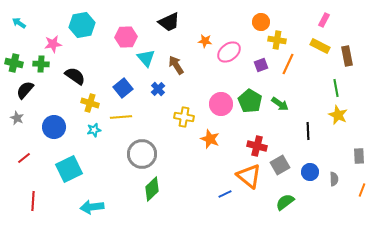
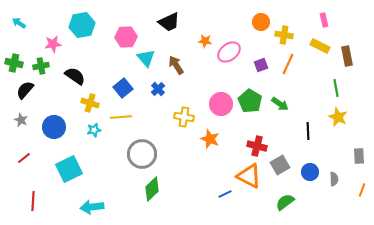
pink rectangle at (324, 20): rotated 40 degrees counterclockwise
yellow cross at (277, 40): moved 7 px right, 5 px up
green cross at (41, 64): moved 2 px down; rotated 14 degrees counterclockwise
yellow star at (338, 115): moved 2 px down
gray star at (17, 118): moved 4 px right, 2 px down
orange triangle at (249, 176): rotated 12 degrees counterclockwise
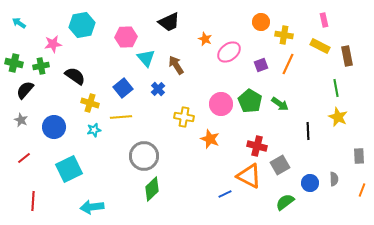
orange star at (205, 41): moved 2 px up; rotated 16 degrees clockwise
gray circle at (142, 154): moved 2 px right, 2 px down
blue circle at (310, 172): moved 11 px down
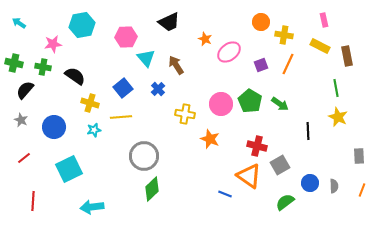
green cross at (41, 66): moved 2 px right, 1 px down; rotated 21 degrees clockwise
yellow cross at (184, 117): moved 1 px right, 3 px up
orange triangle at (249, 176): rotated 8 degrees clockwise
gray semicircle at (334, 179): moved 7 px down
blue line at (225, 194): rotated 48 degrees clockwise
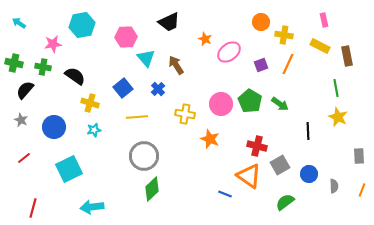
yellow line at (121, 117): moved 16 px right
blue circle at (310, 183): moved 1 px left, 9 px up
red line at (33, 201): moved 7 px down; rotated 12 degrees clockwise
